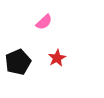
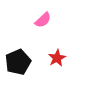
pink semicircle: moved 1 px left, 2 px up
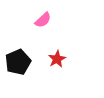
red star: moved 1 px down
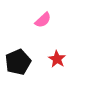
red star: rotated 12 degrees counterclockwise
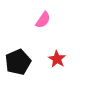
pink semicircle: rotated 12 degrees counterclockwise
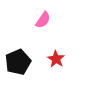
red star: moved 1 px left
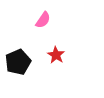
red star: moved 4 px up
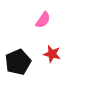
red star: moved 4 px left, 1 px up; rotated 18 degrees counterclockwise
